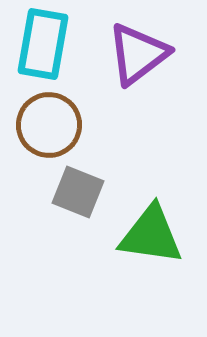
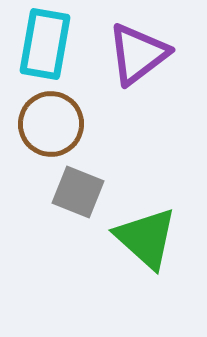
cyan rectangle: moved 2 px right
brown circle: moved 2 px right, 1 px up
green triangle: moved 5 px left, 3 px down; rotated 34 degrees clockwise
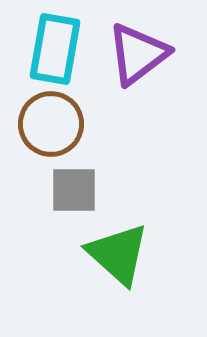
cyan rectangle: moved 10 px right, 5 px down
gray square: moved 4 px left, 2 px up; rotated 22 degrees counterclockwise
green triangle: moved 28 px left, 16 px down
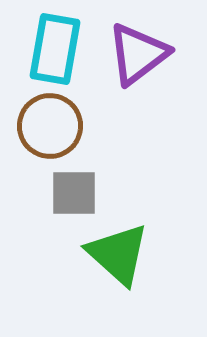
brown circle: moved 1 px left, 2 px down
gray square: moved 3 px down
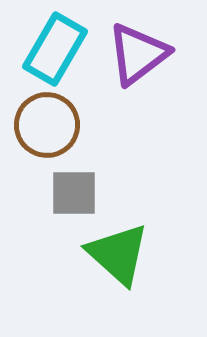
cyan rectangle: rotated 20 degrees clockwise
brown circle: moved 3 px left, 1 px up
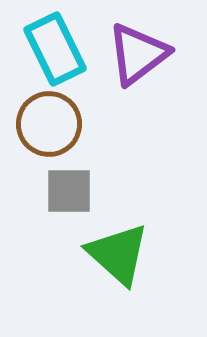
cyan rectangle: rotated 56 degrees counterclockwise
brown circle: moved 2 px right, 1 px up
gray square: moved 5 px left, 2 px up
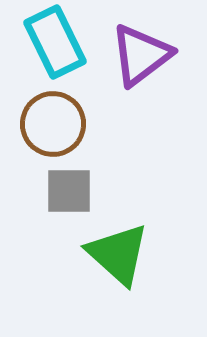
cyan rectangle: moved 7 px up
purple triangle: moved 3 px right, 1 px down
brown circle: moved 4 px right
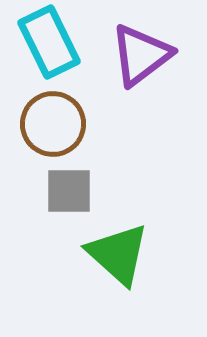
cyan rectangle: moved 6 px left
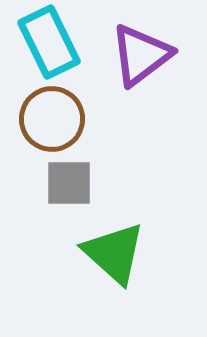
brown circle: moved 1 px left, 5 px up
gray square: moved 8 px up
green triangle: moved 4 px left, 1 px up
